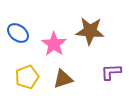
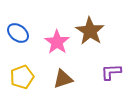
brown star: rotated 28 degrees clockwise
pink star: moved 3 px right, 2 px up
yellow pentagon: moved 5 px left
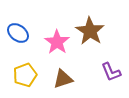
purple L-shape: rotated 110 degrees counterclockwise
yellow pentagon: moved 3 px right, 2 px up
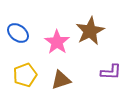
brown star: rotated 12 degrees clockwise
purple L-shape: rotated 65 degrees counterclockwise
brown triangle: moved 2 px left, 1 px down
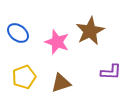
pink star: rotated 15 degrees counterclockwise
yellow pentagon: moved 1 px left, 2 px down
brown triangle: moved 3 px down
